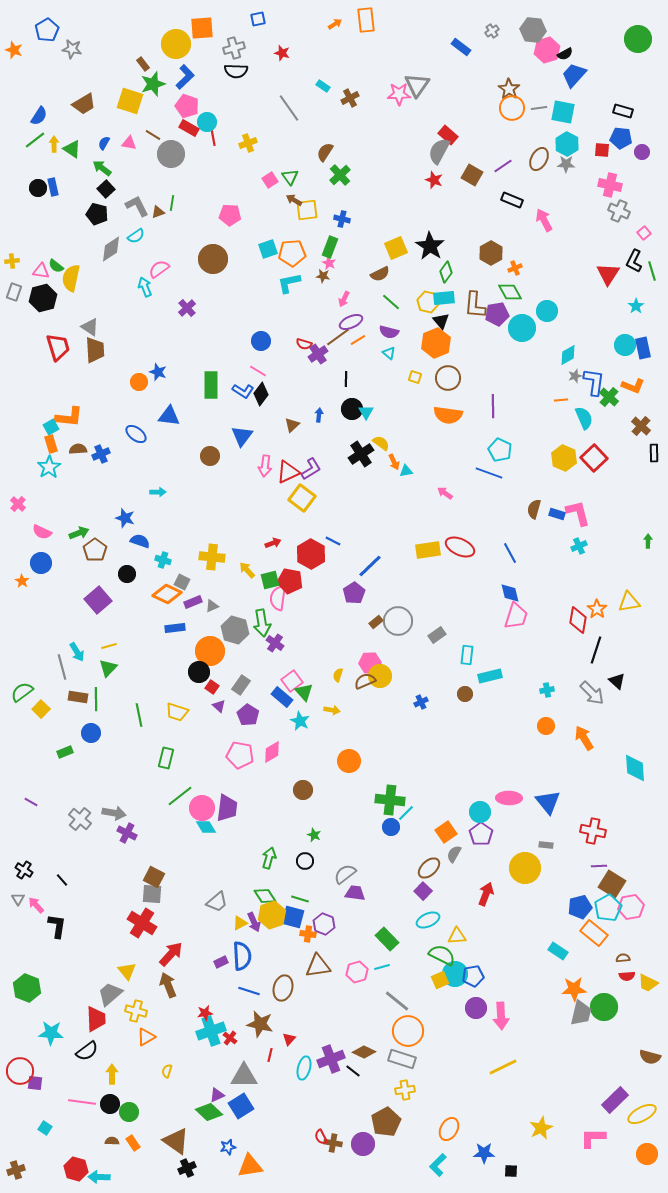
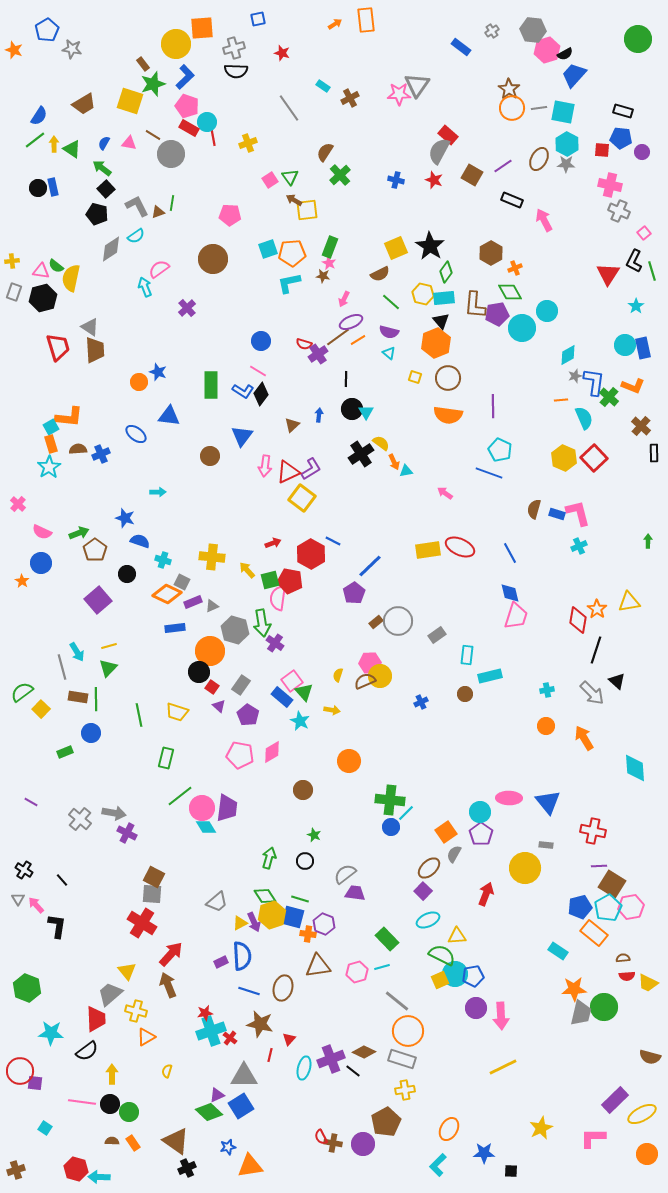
blue cross at (342, 219): moved 54 px right, 39 px up
yellow hexagon at (428, 302): moved 5 px left, 8 px up
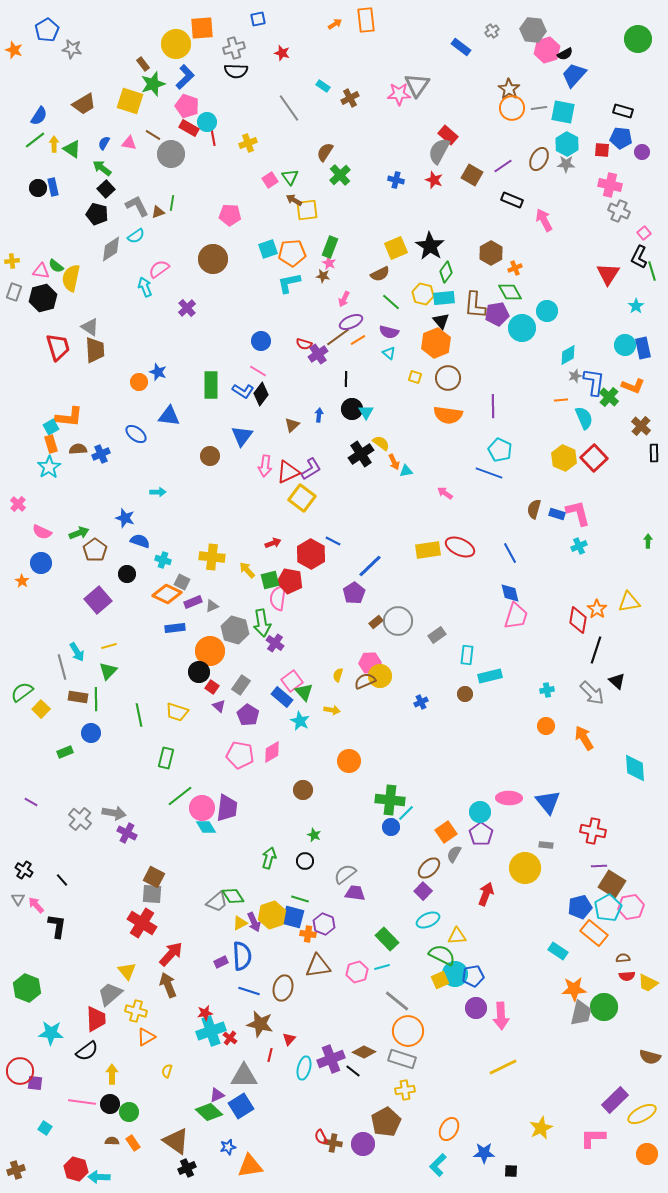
black L-shape at (634, 261): moved 5 px right, 4 px up
green triangle at (108, 668): moved 3 px down
green diamond at (265, 896): moved 32 px left
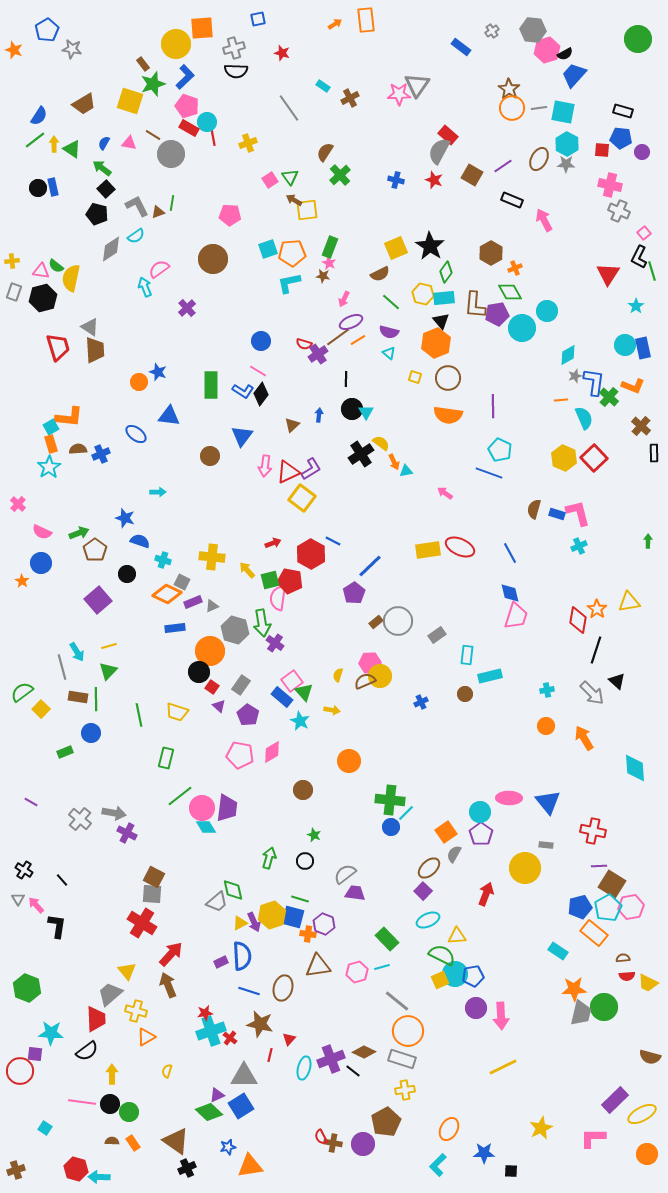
green diamond at (233, 896): moved 6 px up; rotated 20 degrees clockwise
purple square at (35, 1083): moved 29 px up
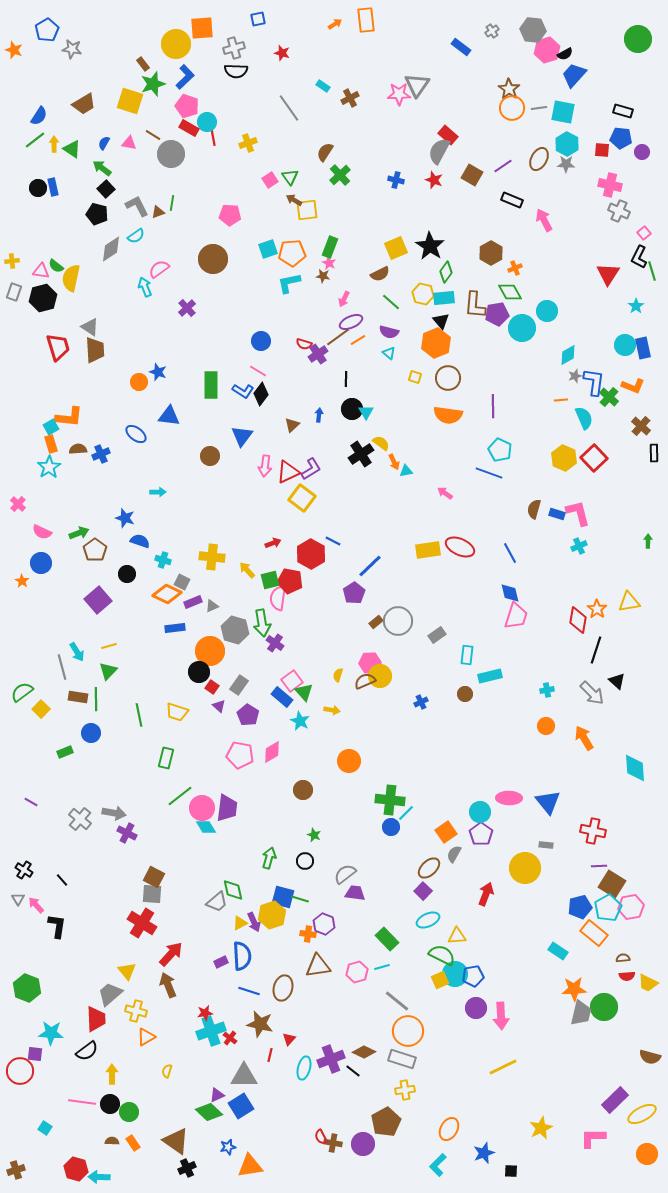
gray rectangle at (241, 685): moved 2 px left
blue square at (293, 917): moved 10 px left, 20 px up
blue star at (484, 1153): rotated 20 degrees counterclockwise
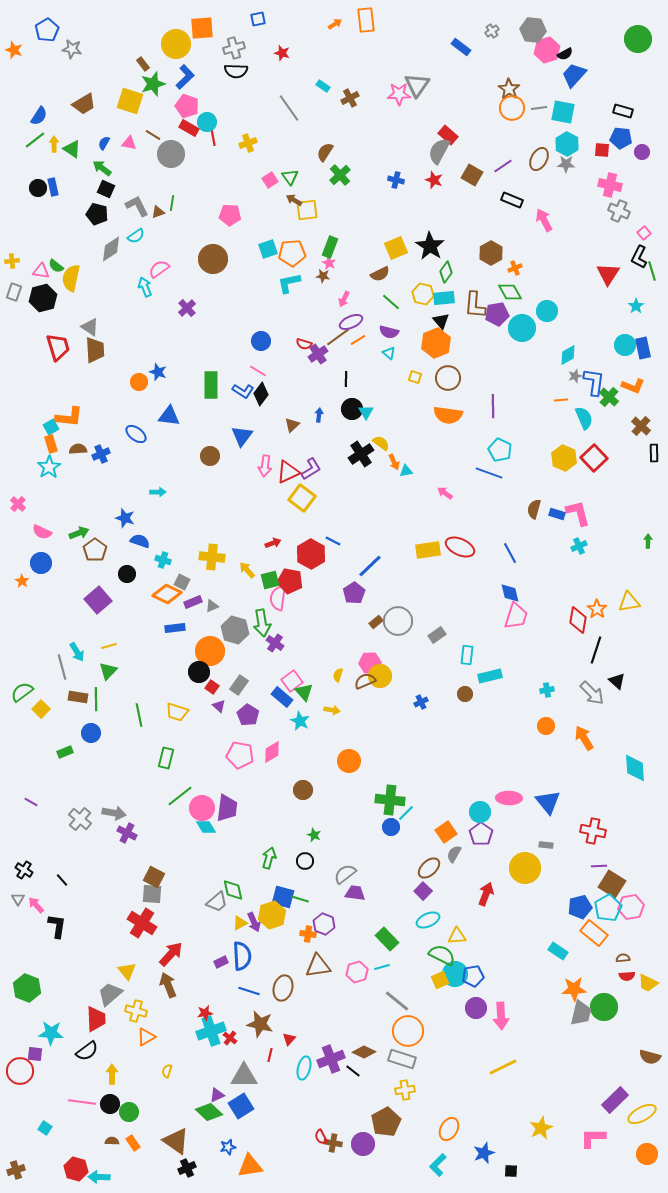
black square at (106, 189): rotated 24 degrees counterclockwise
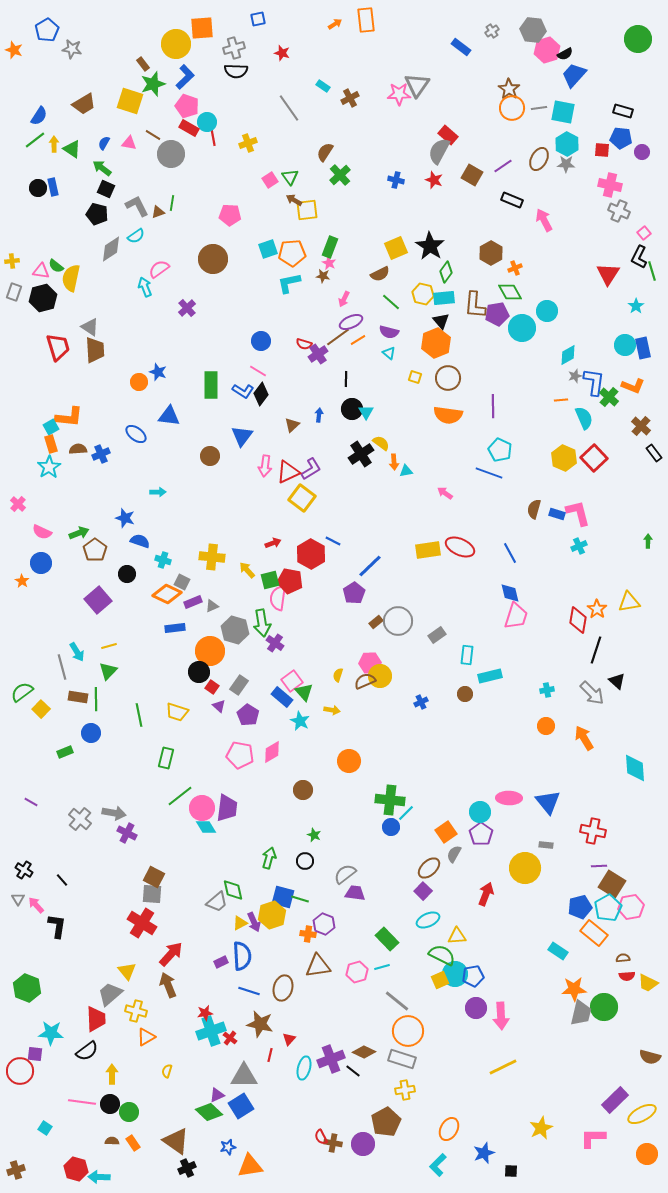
black rectangle at (654, 453): rotated 36 degrees counterclockwise
orange arrow at (394, 462): rotated 21 degrees clockwise
